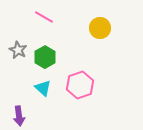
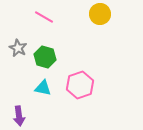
yellow circle: moved 14 px up
gray star: moved 2 px up
green hexagon: rotated 15 degrees counterclockwise
cyan triangle: rotated 30 degrees counterclockwise
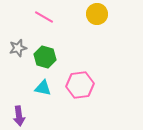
yellow circle: moved 3 px left
gray star: rotated 30 degrees clockwise
pink hexagon: rotated 12 degrees clockwise
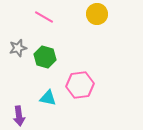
cyan triangle: moved 5 px right, 10 px down
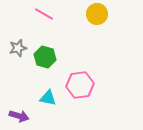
pink line: moved 3 px up
purple arrow: rotated 66 degrees counterclockwise
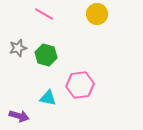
green hexagon: moved 1 px right, 2 px up
